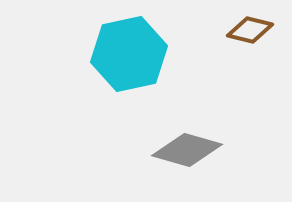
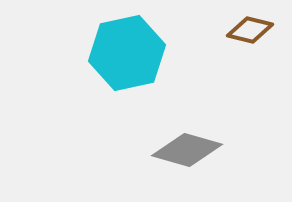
cyan hexagon: moved 2 px left, 1 px up
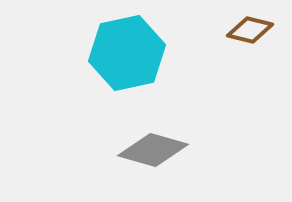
gray diamond: moved 34 px left
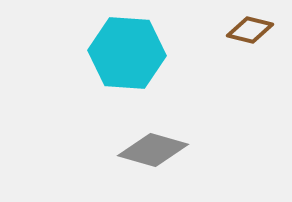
cyan hexagon: rotated 16 degrees clockwise
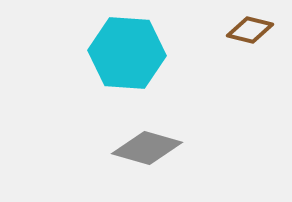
gray diamond: moved 6 px left, 2 px up
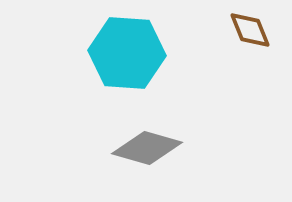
brown diamond: rotated 54 degrees clockwise
